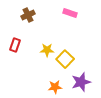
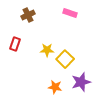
red rectangle: moved 1 px up
orange star: rotated 16 degrees clockwise
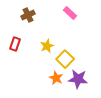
pink rectangle: rotated 24 degrees clockwise
yellow star: moved 4 px up; rotated 24 degrees counterclockwise
purple star: moved 3 px left, 3 px up; rotated 24 degrees clockwise
orange star: moved 1 px right, 9 px up; rotated 16 degrees clockwise
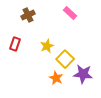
purple star: moved 5 px right, 5 px up
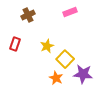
pink rectangle: moved 1 px up; rotated 64 degrees counterclockwise
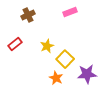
red rectangle: rotated 32 degrees clockwise
purple star: moved 4 px right; rotated 12 degrees counterclockwise
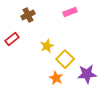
red rectangle: moved 3 px left, 5 px up
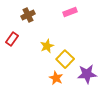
red rectangle: rotated 16 degrees counterclockwise
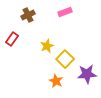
pink rectangle: moved 5 px left
orange star: moved 3 px down
